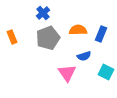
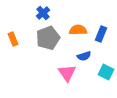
orange rectangle: moved 1 px right, 2 px down
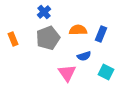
blue cross: moved 1 px right, 1 px up
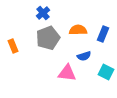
blue cross: moved 1 px left, 1 px down
blue rectangle: moved 2 px right
orange rectangle: moved 7 px down
pink triangle: rotated 48 degrees counterclockwise
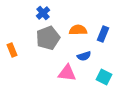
orange rectangle: moved 1 px left, 4 px down
cyan square: moved 2 px left, 5 px down
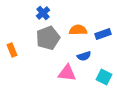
blue rectangle: rotated 49 degrees clockwise
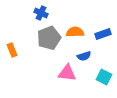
blue cross: moved 2 px left; rotated 24 degrees counterclockwise
orange semicircle: moved 3 px left, 2 px down
gray pentagon: moved 1 px right
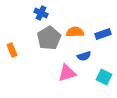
gray pentagon: rotated 10 degrees counterclockwise
pink triangle: rotated 24 degrees counterclockwise
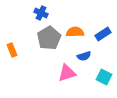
blue rectangle: rotated 14 degrees counterclockwise
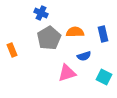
blue rectangle: rotated 70 degrees counterclockwise
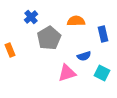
blue cross: moved 10 px left, 4 px down; rotated 24 degrees clockwise
orange semicircle: moved 1 px right, 11 px up
orange rectangle: moved 2 px left
cyan square: moved 2 px left, 4 px up
